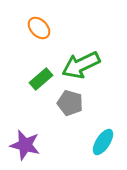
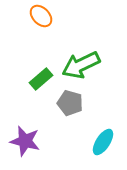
orange ellipse: moved 2 px right, 12 px up
purple star: moved 4 px up
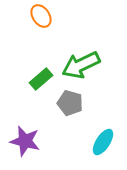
orange ellipse: rotated 10 degrees clockwise
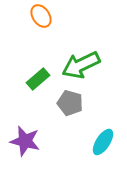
green rectangle: moved 3 px left
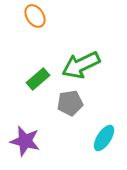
orange ellipse: moved 6 px left
gray pentagon: rotated 25 degrees counterclockwise
cyan ellipse: moved 1 px right, 4 px up
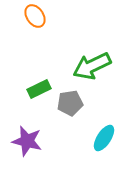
green arrow: moved 11 px right, 1 px down
green rectangle: moved 1 px right, 10 px down; rotated 15 degrees clockwise
purple star: moved 2 px right
